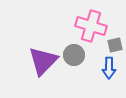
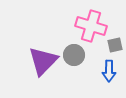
blue arrow: moved 3 px down
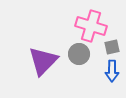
gray square: moved 3 px left, 2 px down
gray circle: moved 5 px right, 1 px up
blue arrow: moved 3 px right
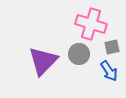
pink cross: moved 2 px up
blue arrow: moved 3 px left; rotated 35 degrees counterclockwise
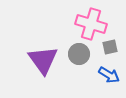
gray square: moved 2 px left
purple triangle: moved 1 px up; rotated 20 degrees counterclockwise
blue arrow: moved 4 px down; rotated 25 degrees counterclockwise
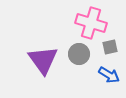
pink cross: moved 1 px up
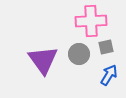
pink cross: moved 2 px up; rotated 20 degrees counterclockwise
gray square: moved 4 px left
blue arrow: rotated 90 degrees counterclockwise
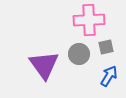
pink cross: moved 2 px left, 1 px up
purple triangle: moved 1 px right, 5 px down
blue arrow: moved 1 px down
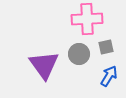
pink cross: moved 2 px left, 1 px up
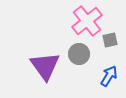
pink cross: moved 2 px down; rotated 36 degrees counterclockwise
gray square: moved 4 px right, 7 px up
purple triangle: moved 1 px right, 1 px down
